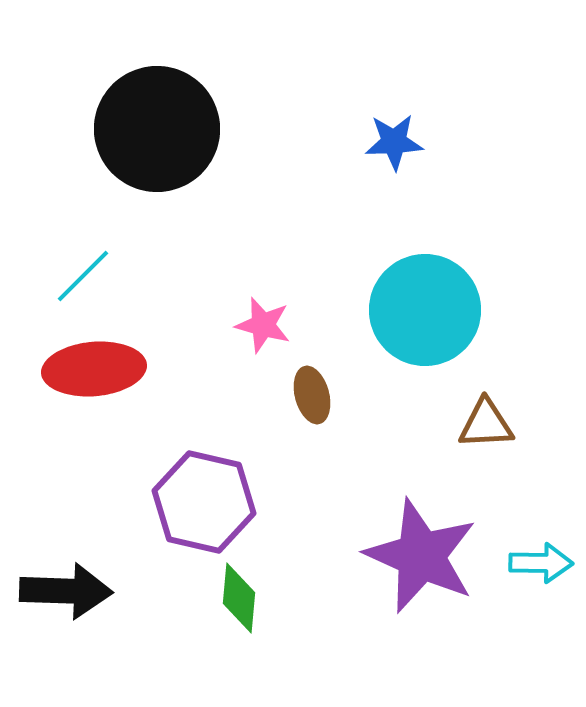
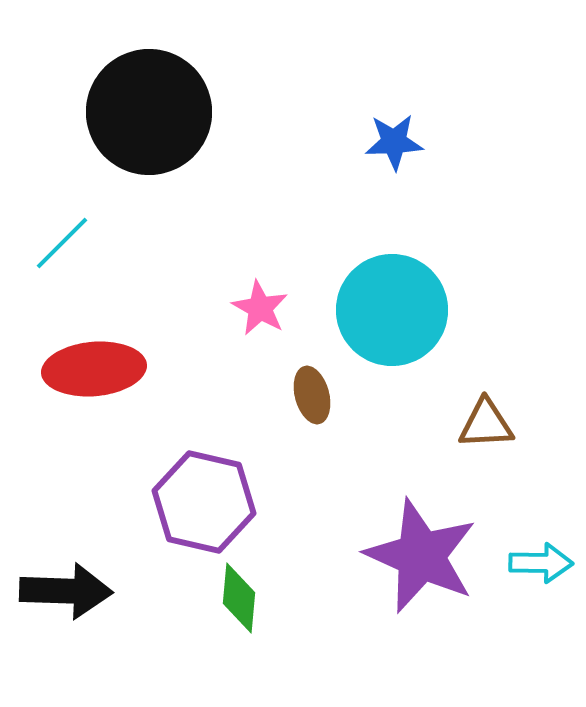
black circle: moved 8 px left, 17 px up
cyan line: moved 21 px left, 33 px up
cyan circle: moved 33 px left
pink star: moved 3 px left, 17 px up; rotated 14 degrees clockwise
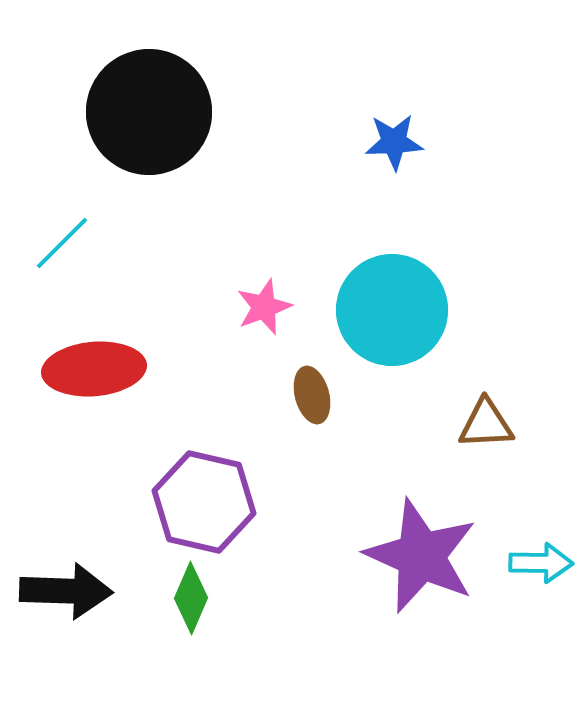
pink star: moved 4 px right, 1 px up; rotated 22 degrees clockwise
green diamond: moved 48 px left; rotated 18 degrees clockwise
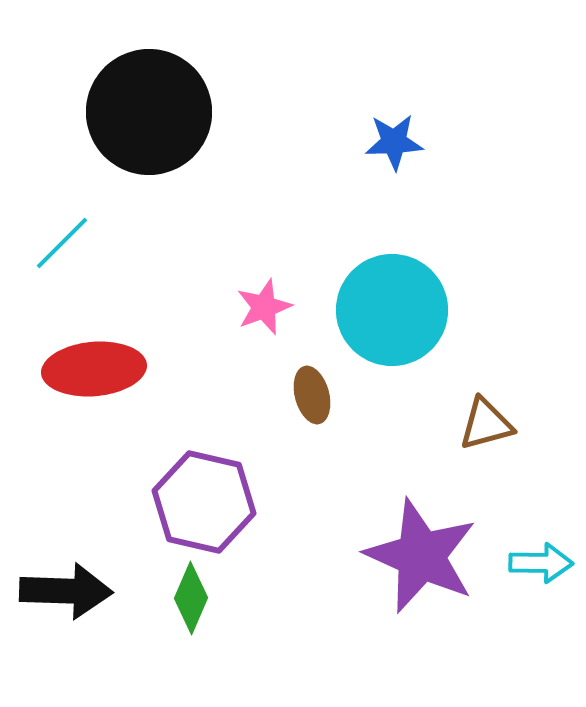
brown triangle: rotated 12 degrees counterclockwise
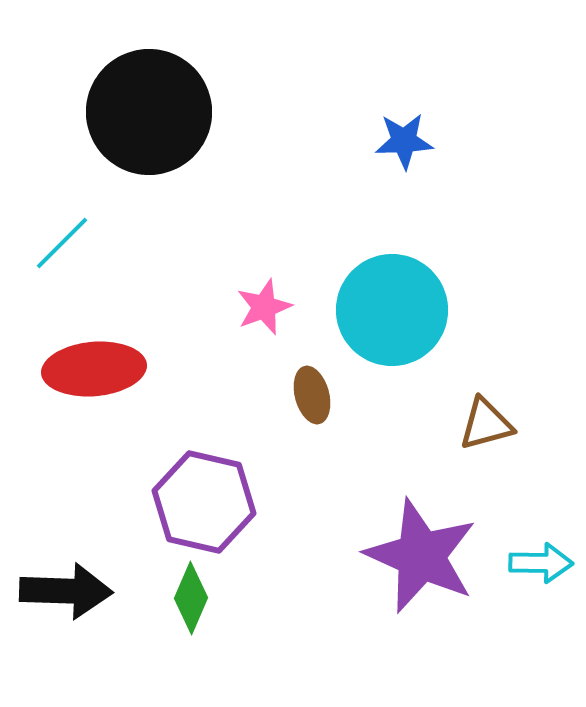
blue star: moved 10 px right, 1 px up
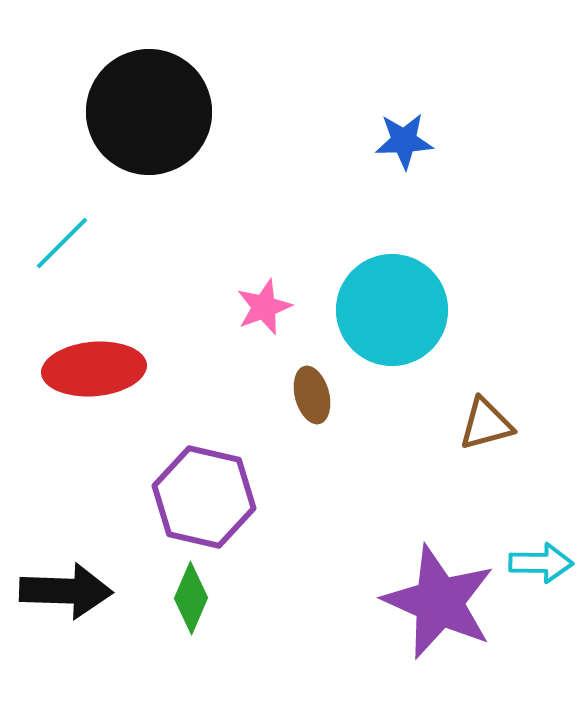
purple hexagon: moved 5 px up
purple star: moved 18 px right, 46 px down
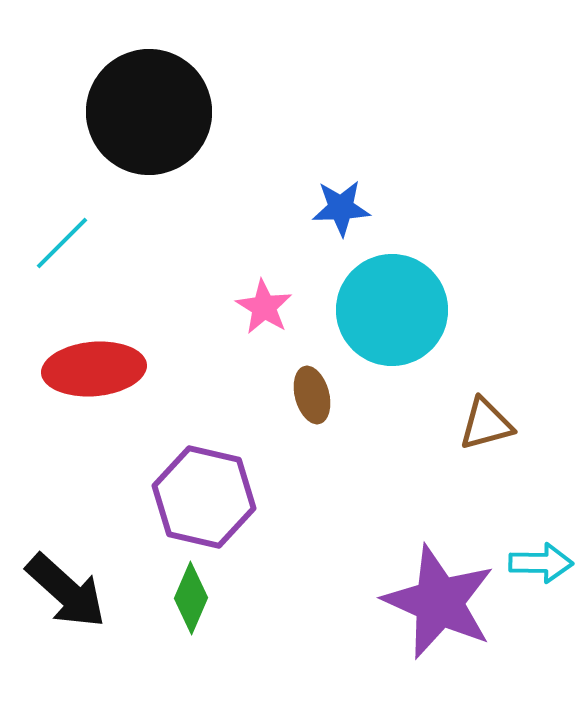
blue star: moved 63 px left, 67 px down
pink star: rotated 20 degrees counterclockwise
black arrow: rotated 40 degrees clockwise
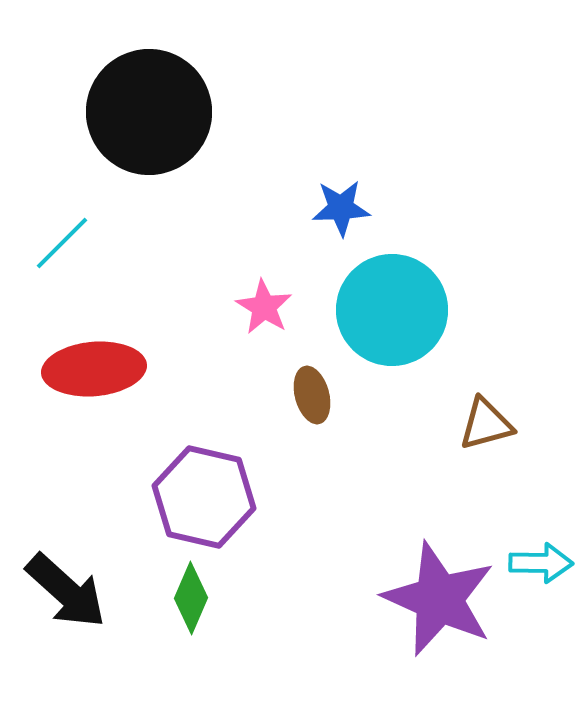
purple star: moved 3 px up
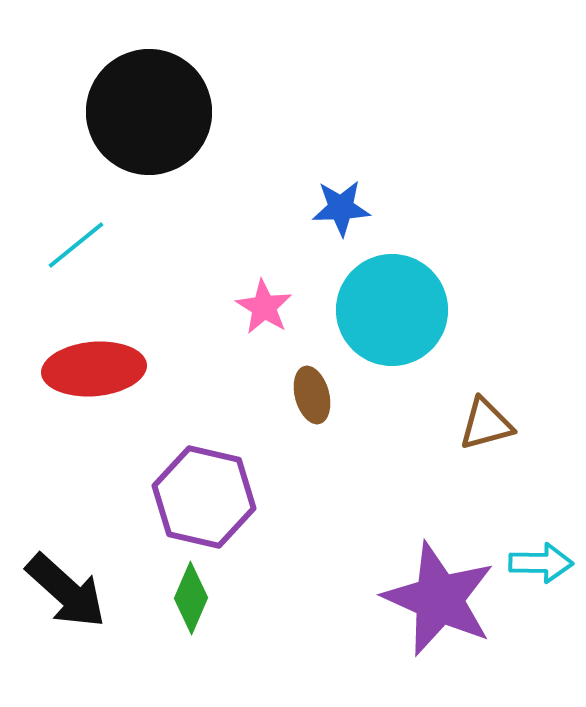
cyan line: moved 14 px right, 2 px down; rotated 6 degrees clockwise
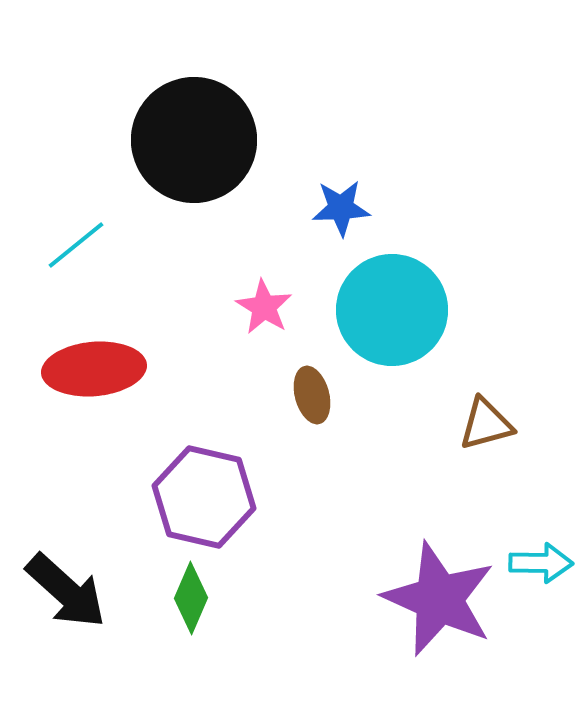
black circle: moved 45 px right, 28 px down
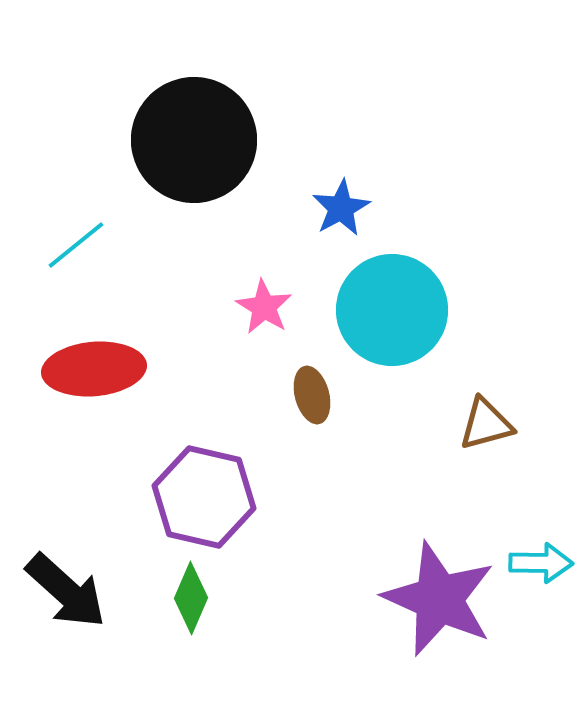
blue star: rotated 26 degrees counterclockwise
